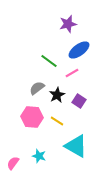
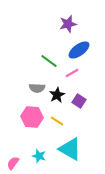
gray semicircle: rotated 140 degrees counterclockwise
cyan triangle: moved 6 px left, 3 px down
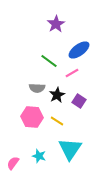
purple star: moved 12 px left; rotated 18 degrees counterclockwise
cyan triangle: rotated 35 degrees clockwise
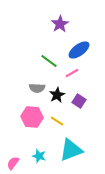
purple star: moved 4 px right
cyan triangle: moved 1 px right, 1 px down; rotated 35 degrees clockwise
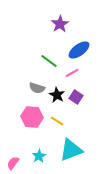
gray semicircle: rotated 14 degrees clockwise
black star: rotated 14 degrees counterclockwise
purple square: moved 3 px left, 4 px up
cyan star: rotated 24 degrees clockwise
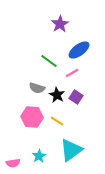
cyan triangle: rotated 15 degrees counterclockwise
pink semicircle: rotated 136 degrees counterclockwise
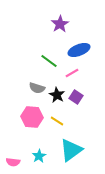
blue ellipse: rotated 15 degrees clockwise
pink semicircle: moved 1 px up; rotated 16 degrees clockwise
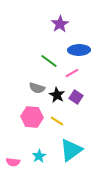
blue ellipse: rotated 20 degrees clockwise
